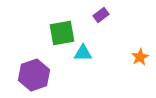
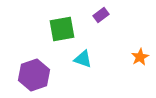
green square: moved 4 px up
cyan triangle: moved 6 px down; rotated 18 degrees clockwise
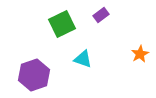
green square: moved 5 px up; rotated 16 degrees counterclockwise
orange star: moved 3 px up
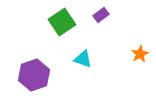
green square: moved 2 px up; rotated 8 degrees counterclockwise
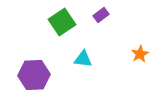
cyan triangle: rotated 12 degrees counterclockwise
purple hexagon: rotated 16 degrees clockwise
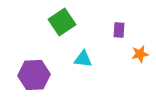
purple rectangle: moved 18 px right, 15 px down; rotated 49 degrees counterclockwise
orange star: rotated 18 degrees clockwise
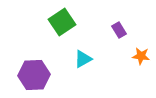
purple rectangle: rotated 35 degrees counterclockwise
orange star: moved 1 px right, 2 px down; rotated 18 degrees clockwise
cyan triangle: rotated 36 degrees counterclockwise
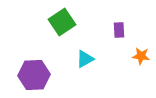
purple rectangle: rotated 28 degrees clockwise
cyan triangle: moved 2 px right
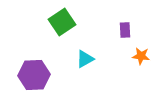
purple rectangle: moved 6 px right
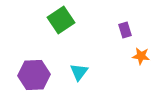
green square: moved 1 px left, 2 px up
purple rectangle: rotated 14 degrees counterclockwise
cyan triangle: moved 6 px left, 13 px down; rotated 24 degrees counterclockwise
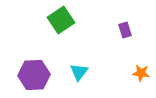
orange star: moved 17 px down
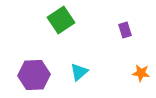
cyan triangle: rotated 12 degrees clockwise
